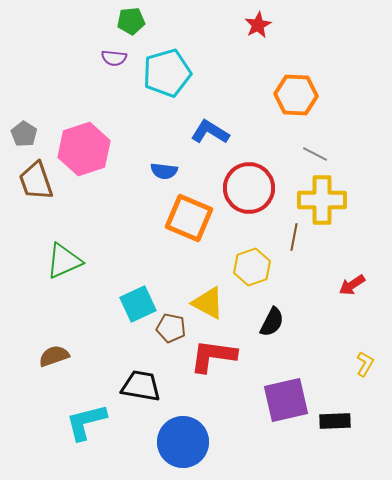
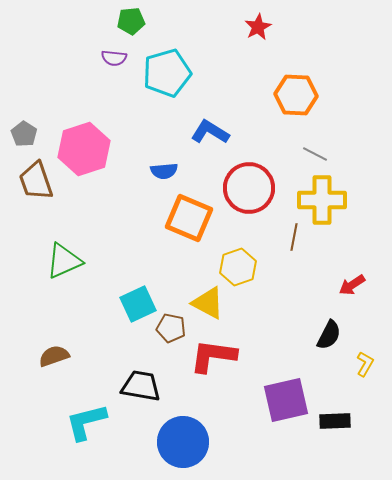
red star: moved 2 px down
blue semicircle: rotated 12 degrees counterclockwise
yellow hexagon: moved 14 px left
black semicircle: moved 57 px right, 13 px down
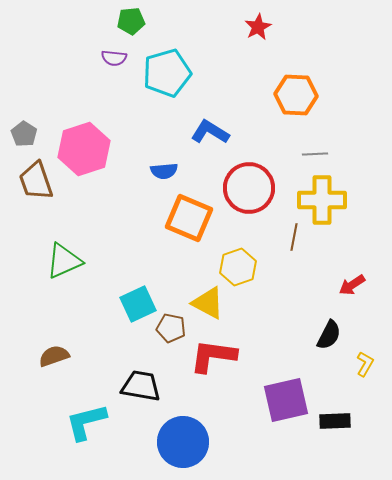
gray line: rotated 30 degrees counterclockwise
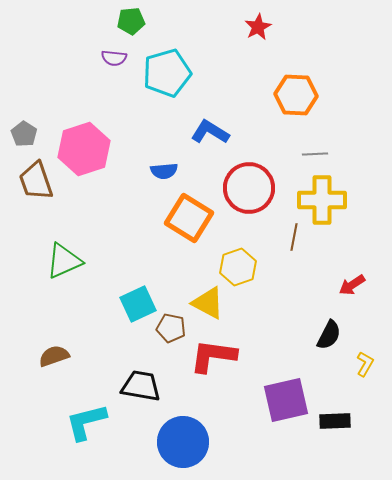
orange square: rotated 9 degrees clockwise
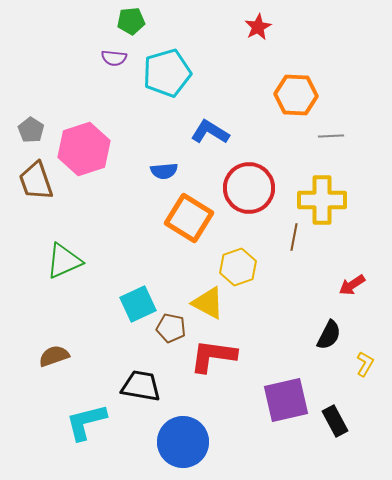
gray pentagon: moved 7 px right, 4 px up
gray line: moved 16 px right, 18 px up
black rectangle: rotated 64 degrees clockwise
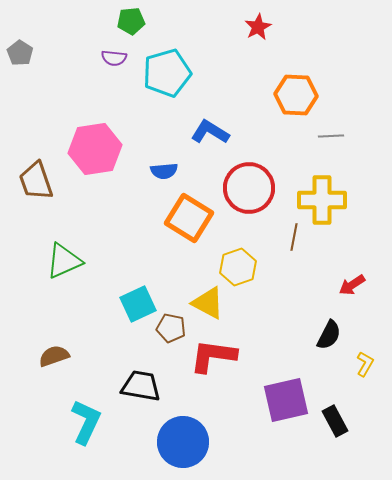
gray pentagon: moved 11 px left, 77 px up
pink hexagon: moved 11 px right; rotated 9 degrees clockwise
cyan L-shape: rotated 129 degrees clockwise
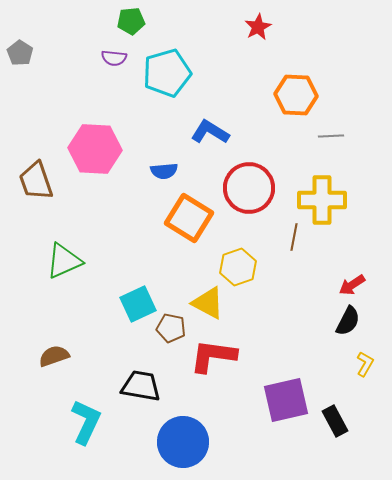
pink hexagon: rotated 12 degrees clockwise
black semicircle: moved 19 px right, 14 px up
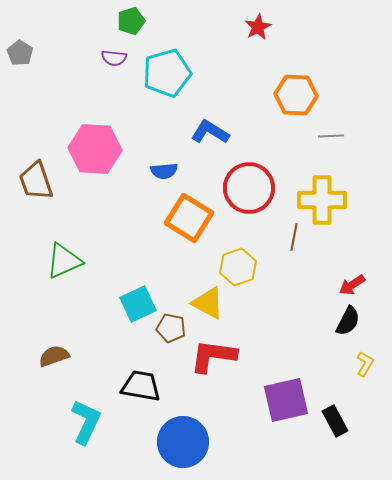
green pentagon: rotated 12 degrees counterclockwise
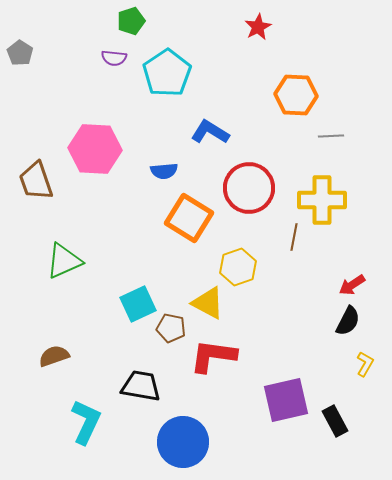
cyan pentagon: rotated 18 degrees counterclockwise
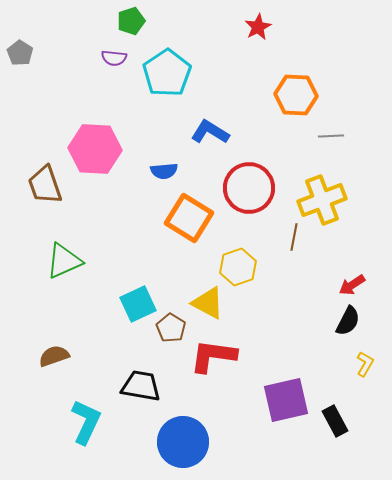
brown trapezoid: moved 9 px right, 4 px down
yellow cross: rotated 21 degrees counterclockwise
brown pentagon: rotated 20 degrees clockwise
